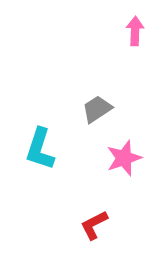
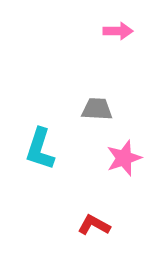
pink arrow: moved 17 px left; rotated 88 degrees clockwise
gray trapezoid: rotated 36 degrees clockwise
red L-shape: rotated 56 degrees clockwise
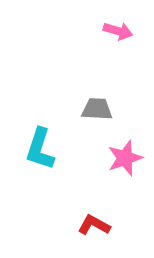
pink arrow: rotated 16 degrees clockwise
pink star: moved 1 px right
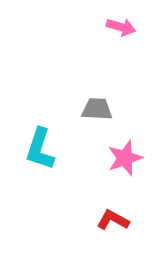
pink arrow: moved 3 px right, 4 px up
red L-shape: moved 19 px right, 5 px up
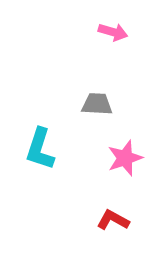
pink arrow: moved 8 px left, 5 px down
gray trapezoid: moved 5 px up
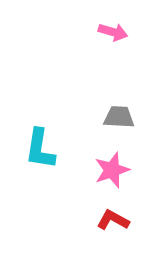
gray trapezoid: moved 22 px right, 13 px down
cyan L-shape: rotated 9 degrees counterclockwise
pink star: moved 13 px left, 12 px down
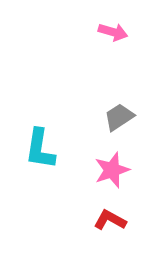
gray trapezoid: rotated 36 degrees counterclockwise
red L-shape: moved 3 px left
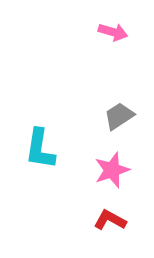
gray trapezoid: moved 1 px up
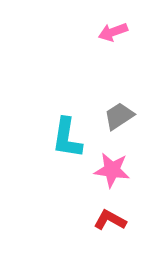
pink arrow: rotated 144 degrees clockwise
cyan L-shape: moved 27 px right, 11 px up
pink star: rotated 27 degrees clockwise
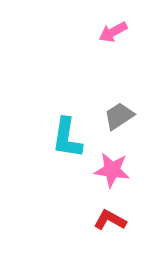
pink arrow: rotated 8 degrees counterclockwise
